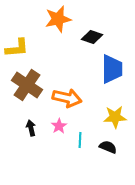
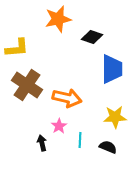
black arrow: moved 11 px right, 15 px down
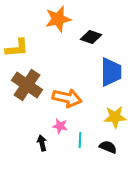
black diamond: moved 1 px left
blue trapezoid: moved 1 px left, 3 px down
pink star: moved 1 px right; rotated 28 degrees counterclockwise
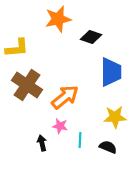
orange arrow: moved 2 px left, 1 px up; rotated 52 degrees counterclockwise
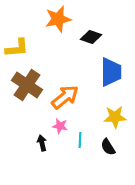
black semicircle: rotated 144 degrees counterclockwise
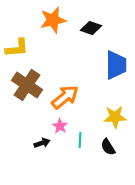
orange star: moved 5 px left, 1 px down
black diamond: moved 9 px up
blue trapezoid: moved 5 px right, 7 px up
pink star: rotated 21 degrees clockwise
black arrow: rotated 84 degrees clockwise
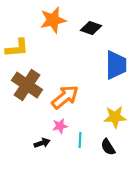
pink star: rotated 28 degrees clockwise
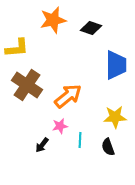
orange arrow: moved 3 px right, 1 px up
black arrow: moved 2 px down; rotated 147 degrees clockwise
black semicircle: rotated 12 degrees clockwise
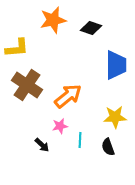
black arrow: rotated 84 degrees counterclockwise
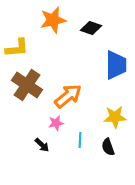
pink star: moved 4 px left, 3 px up
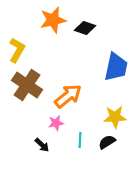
black diamond: moved 6 px left
yellow L-shape: moved 2 px down; rotated 55 degrees counterclockwise
blue trapezoid: moved 2 px down; rotated 12 degrees clockwise
black semicircle: moved 1 px left, 5 px up; rotated 78 degrees clockwise
